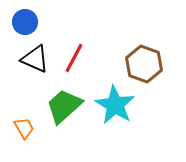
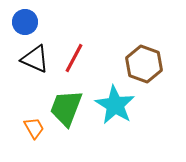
green trapezoid: moved 2 px right, 2 px down; rotated 27 degrees counterclockwise
orange trapezoid: moved 10 px right
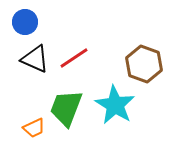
red line: rotated 28 degrees clockwise
orange trapezoid: rotated 95 degrees clockwise
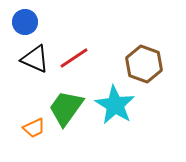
green trapezoid: rotated 15 degrees clockwise
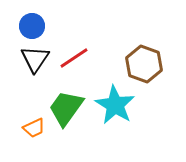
blue circle: moved 7 px right, 4 px down
black triangle: rotated 40 degrees clockwise
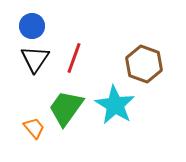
red line: rotated 36 degrees counterclockwise
orange trapezoid: rotated 105 degrees counterclockwise
